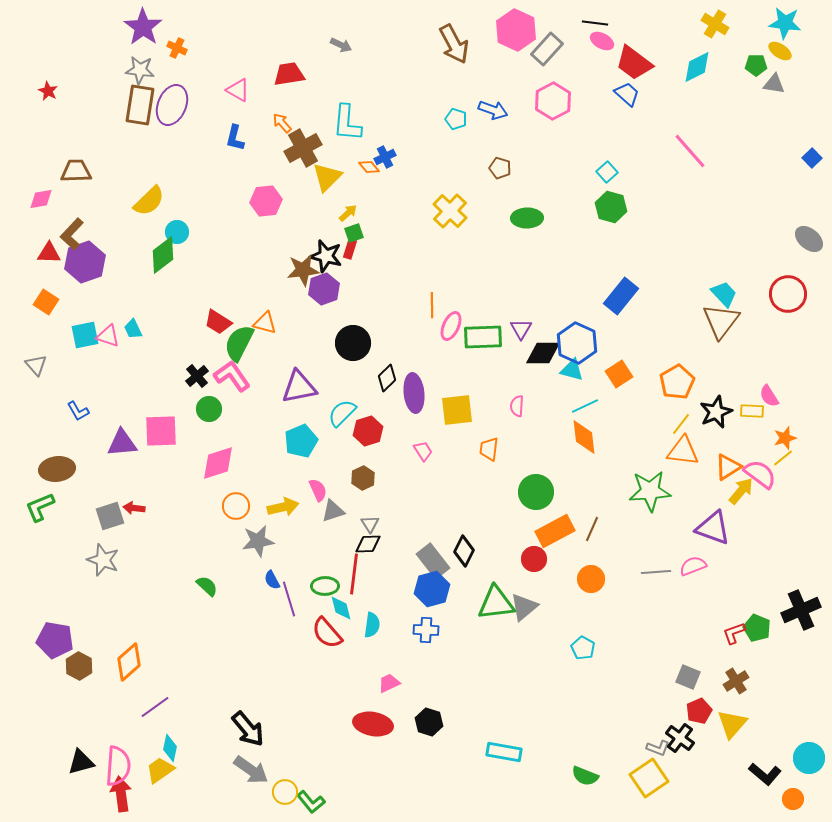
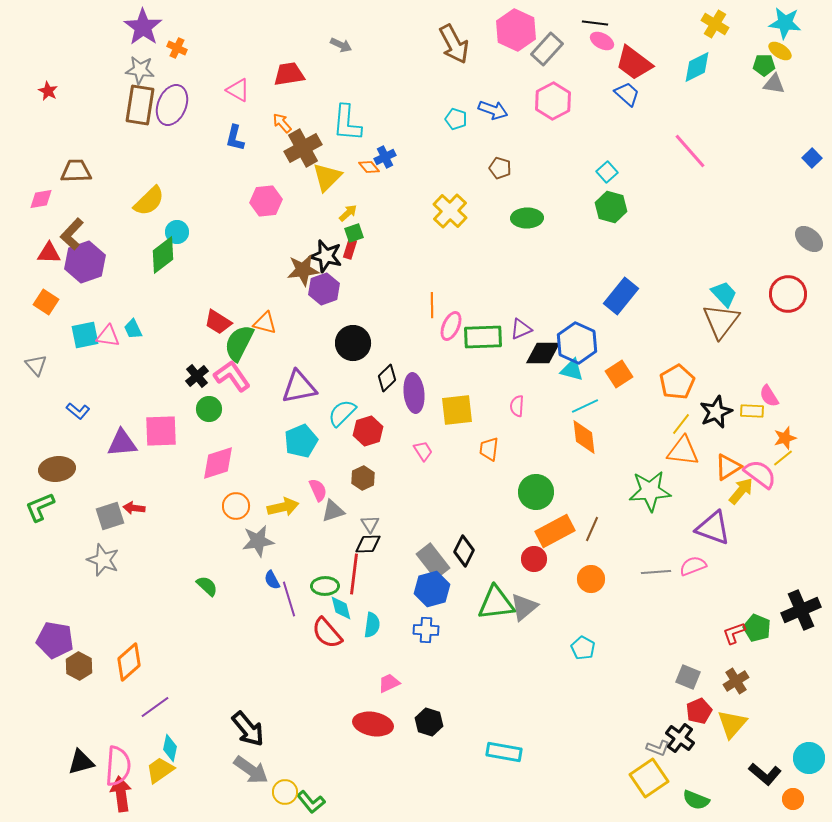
green pentagon at (756, 65): moved 8 px right
purple triangle at (521, 329): rotated 35 degrees clockwise
pink triangle at (108, 336): rotated 10 degrees counterclockwise
blue L-shape at (78, 411): rotated 20 degrees counterclockwise
green semicircle at (585, 776): moved 111 px right, 24 px down
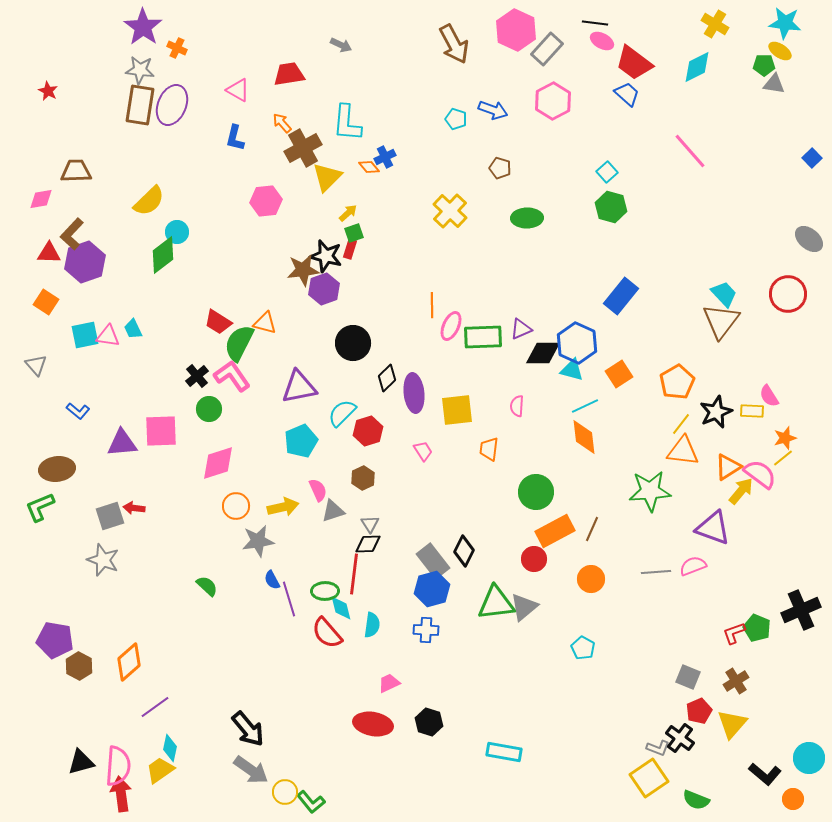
green ellipse at (325, 586): moved 5 px down
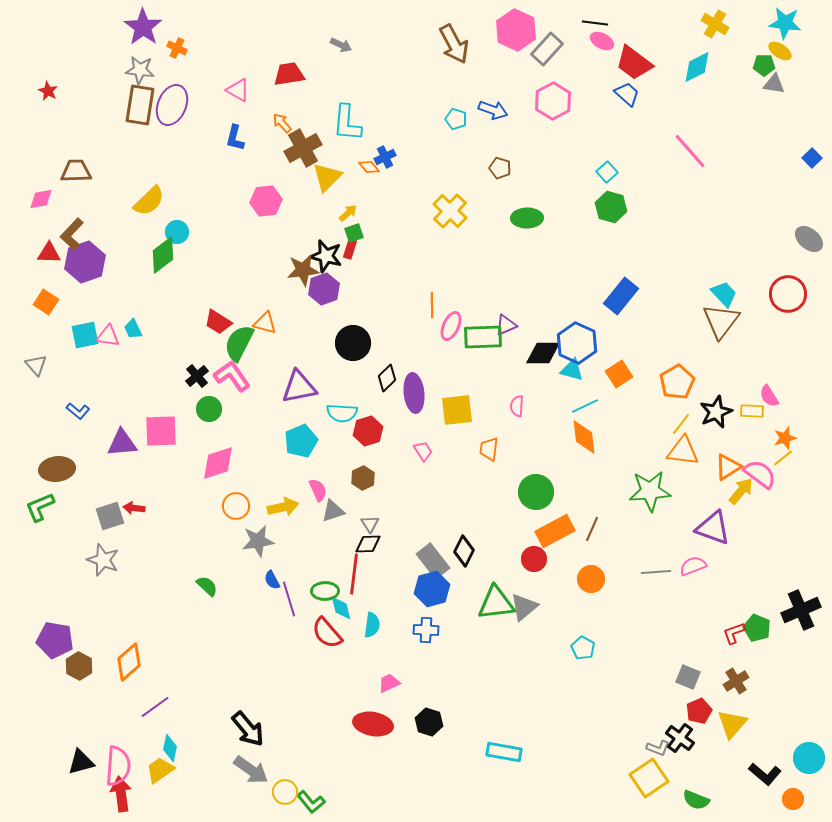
purple triangle at (521, 329): moved 15 px left, 4 px up
cyan semicircle at (342, 413): rotated 132 degrees counterclockwise
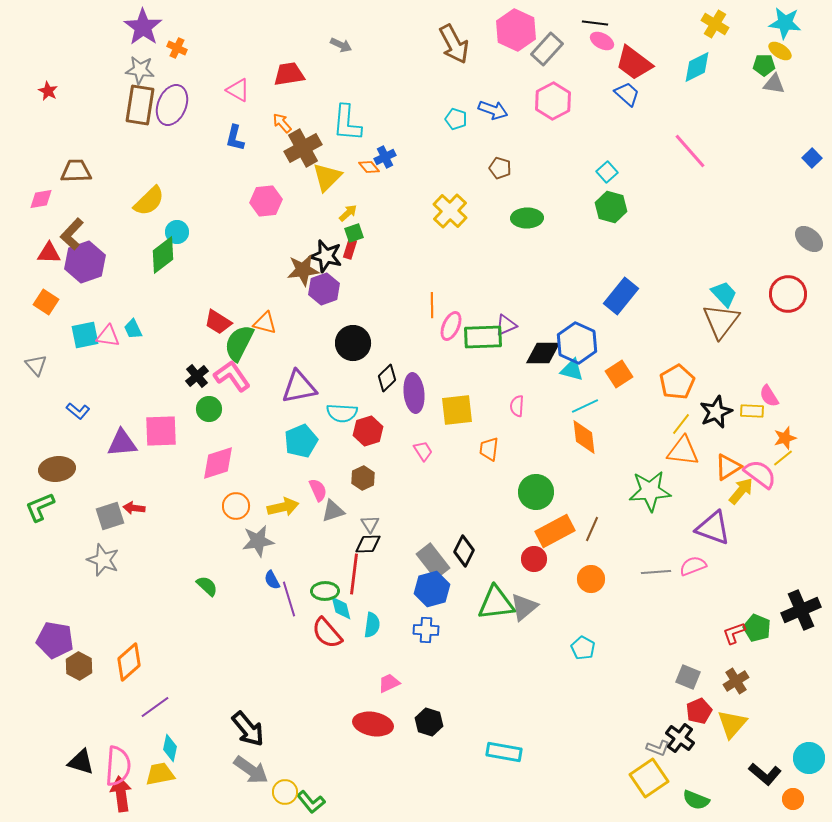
black triangle at (81, 762): rotated 32 degrees clockwise
yellow trapezoid at (160, 770): moved 4 px down; rotated 24 degrees clockwise
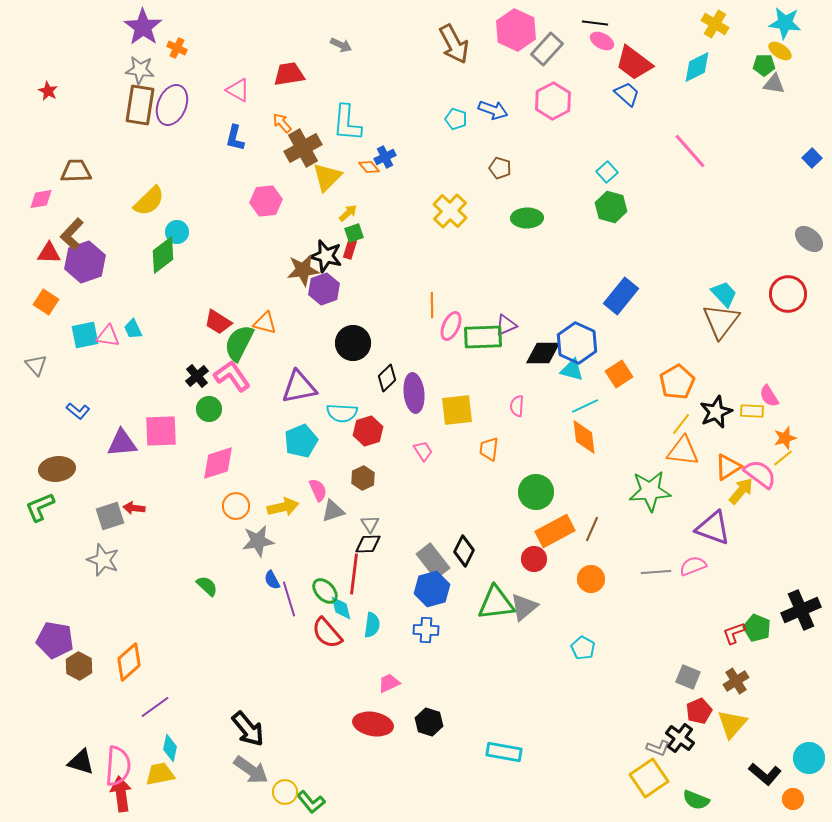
green ellipse at (325, 591): rotated 48 degrees clockwise
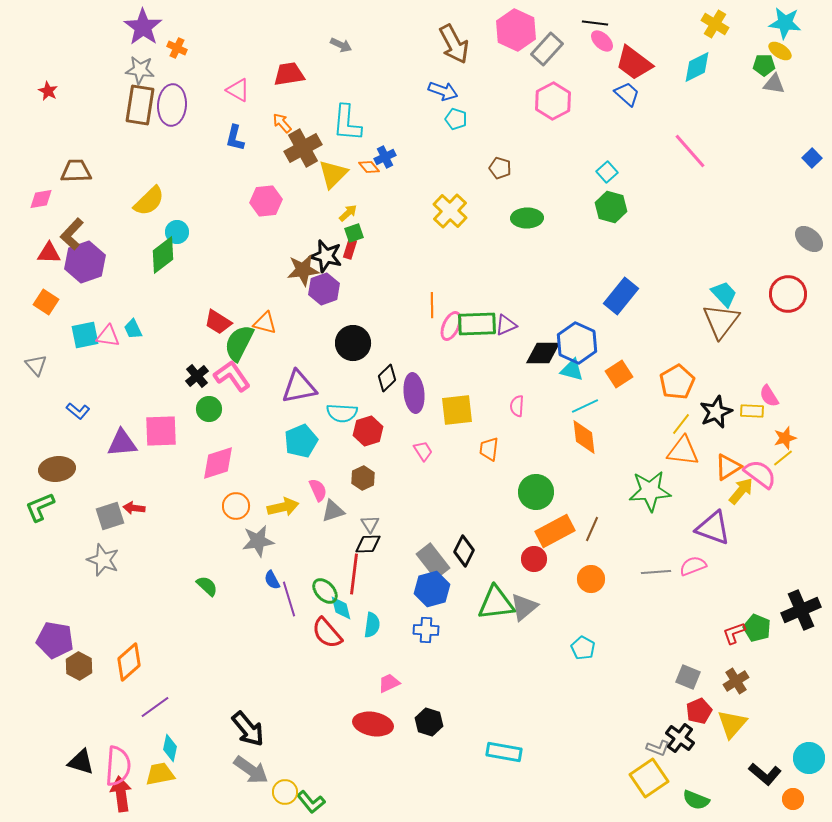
pink ellipse at (602, 41): rotated 15 degrees clockwise
purple ellipse at (172, 105): rotated 18 degrees counterclockwise
blue arrow at (493, 110): moved 50 px left, 19 px up
yellow triangle at (327, 177): moved 6 px right, 3 px up
green rectangle at (483, 337): moved 6 px left, 13 px up
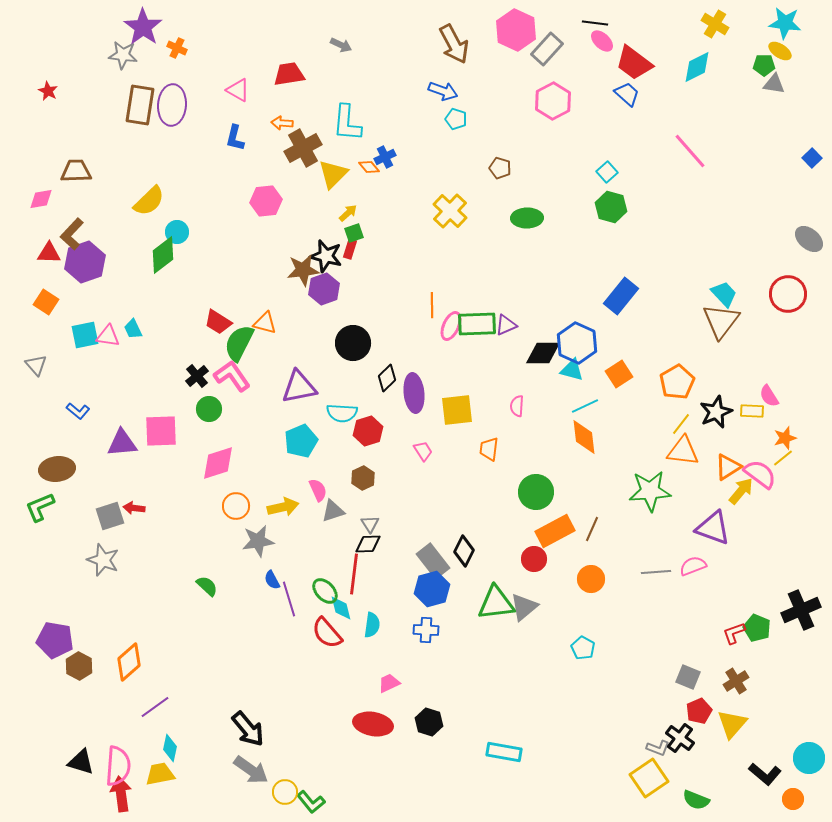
gray star at (140, 70): moved 17 px left, 15 px up
orange arrow at (282, 123): rotated 45 degrees counterclockwise
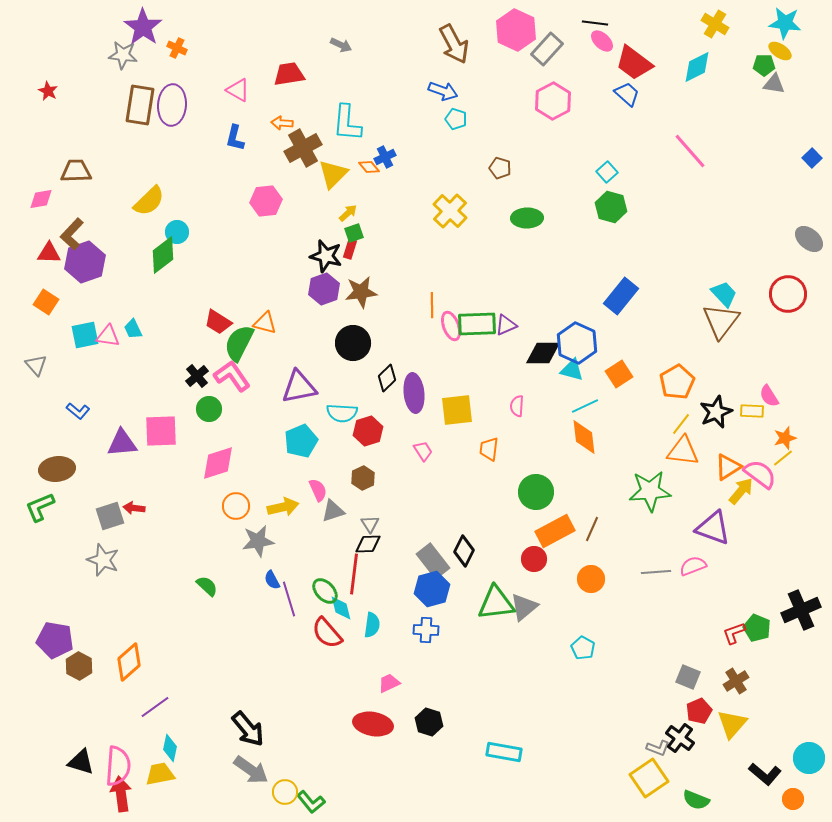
brown star at (303, 270): moved 58 px right, 22 px down
pink ellipse at (451, 326): rotated 44 degrees counterclockwise
